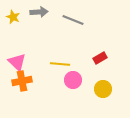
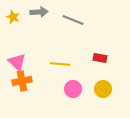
red rectangle: rotated 40 degrees clockwise
pink circle: moved 9 px down
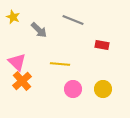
gray arrow: moved 18 px down; rotated 48 degrees clockwise
red rectangle: moved 2 px right, 13 px up
orange cross: rotated 30 degrees counterclockwise
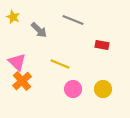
yellow line: rotated 18 degrees clockwise
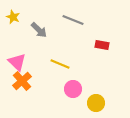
yellow circle: moved 7 px left, 14 px down
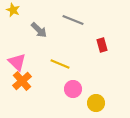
yellow star: moved 7 px up
red rectangle: rotated 64 degrees clockwise
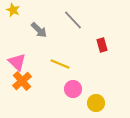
gray line: rotated 25 degrees clockwise
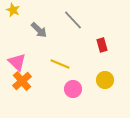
yellow circle: moved 9 px right, 23 px up
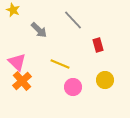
red rectangle: moved 4 px left
pink circle: moved 2 px up
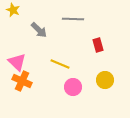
gray line: moved 1 px up; rotated 45 degrees counterclockwise
orange cross: rotated 24 degrees counterclockwise
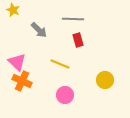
red rectangle: moved 20 px left, 5 px up
pink circle: moved 8 px left, 8 px down
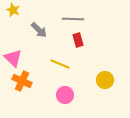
pink triangle: moved 4 px left, 4 px up
